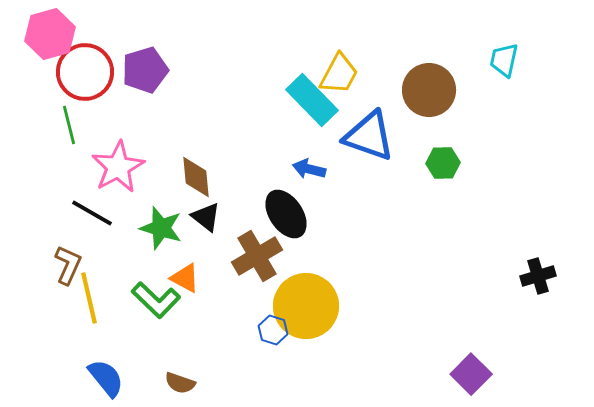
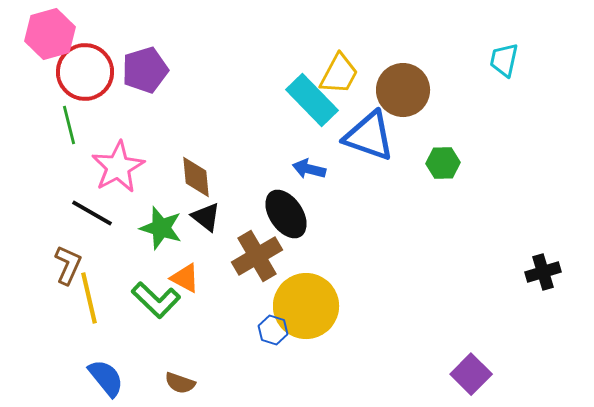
brown circle: moved 26 px left
black cross: moved 5 px right, 4 px up
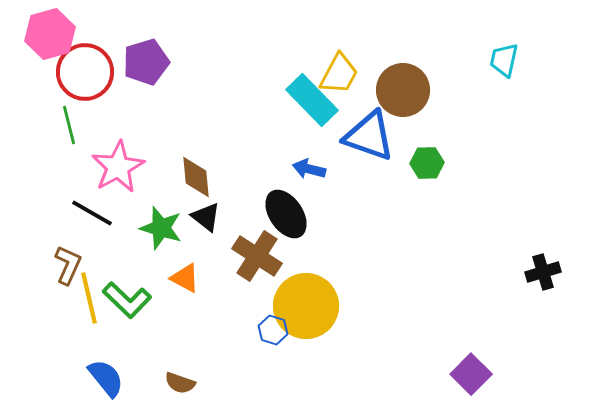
purple pentagon: moved 1 px right, 8 px up
green hexagon: moved 16 px left
brown cross: rotated 27 degrees counterclockwise
green L-shape: moved 29 px left
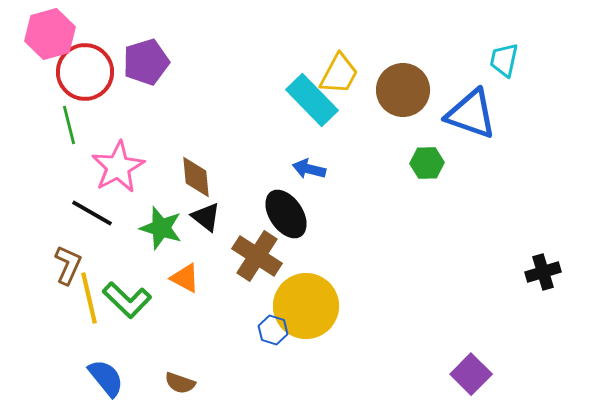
blue triangle: moved 102 px right, 22 px up
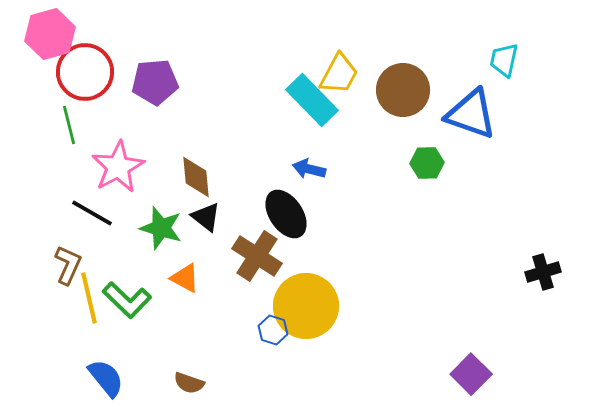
purple pentagon: moved 9 px right, 20 px down; rotated 12 degrees clockwise
brown semicircle: moved 9 px right
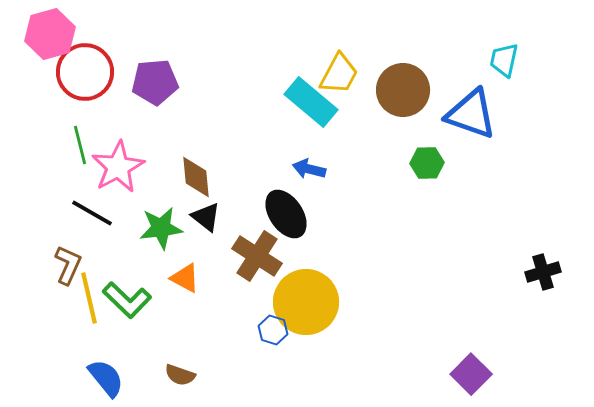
cyan rectangle: moved 1 px left, 2 px down; rotated 6 degrees counterclockwise
green line: moved 11 px right, 20 px down
green star: rotated 24 degrees counterclockwise
yellow circle: moved 4 px up
brown semicircle: moved 9 px left, 8 px up
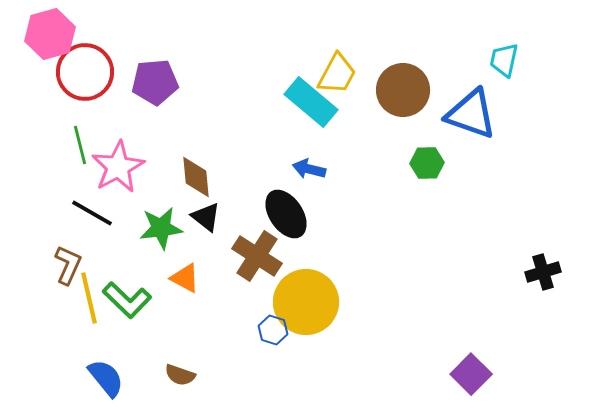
yellow trapezoid: moved 2 px left
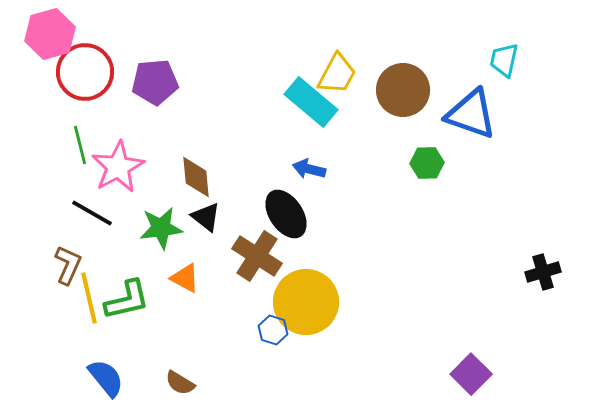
green L-shape: rotated 57 degrees counterclockwise
brown semicircle: moved 8 px down; rotated 12 degrees clockwise
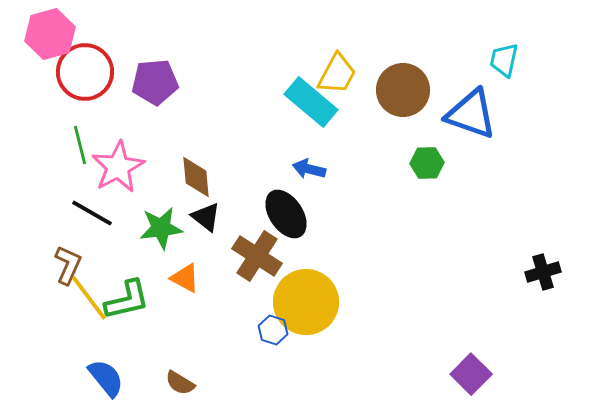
yellow line: rotated 24 degrees counterclockwise
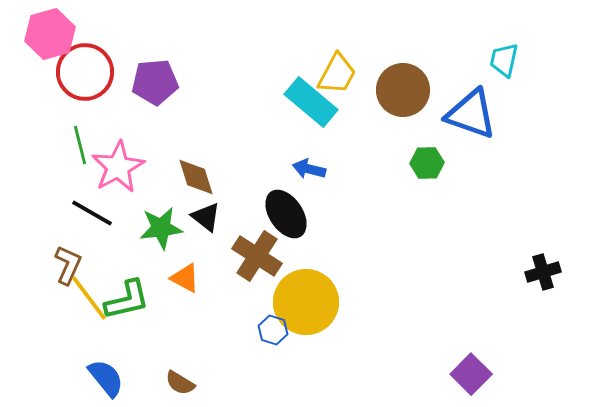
brown diamond: rotated 12 degrees counterclockwise
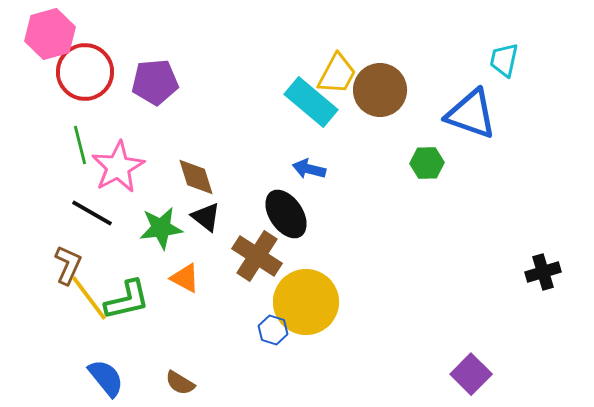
brown circle: moved 23 px left
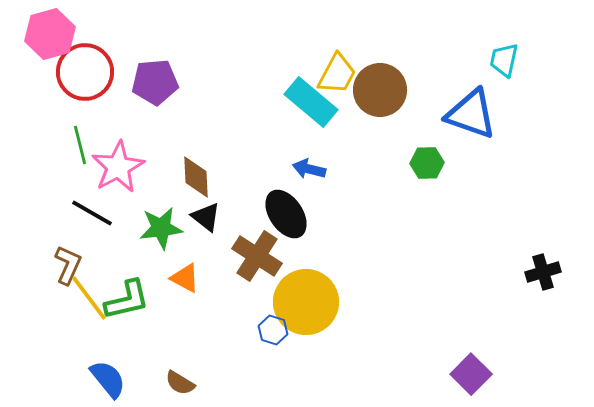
brown diamond: rotated 15 degrees clockwise
blue semicircle: moved 2 px right, 1 px down
